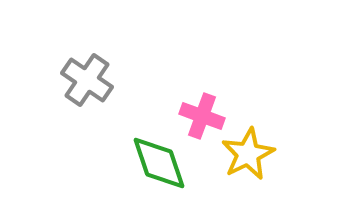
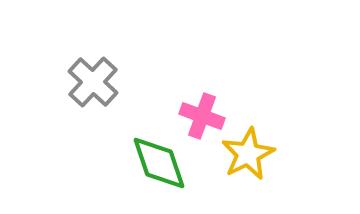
gray cross: moved 6 px right, 2 px down; rotated 9 degrees clockwise
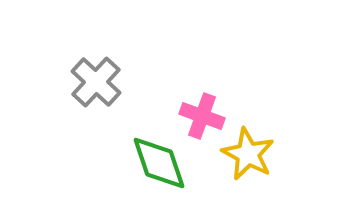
gray cross: moved 3 px right
yellow star: rotated 18 degrees counterclockwise
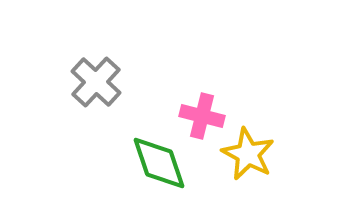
pink cross: rotated 6 degrees counterclockwise
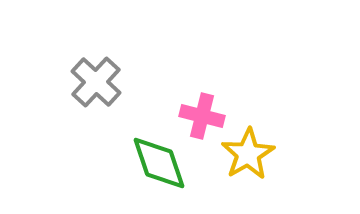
yellow star: rotated 14 degrees clockwise
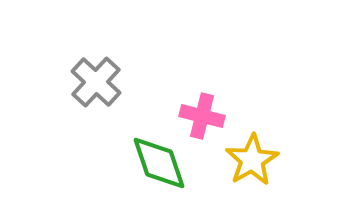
yellow star: moved 4 px right, 6 px down
